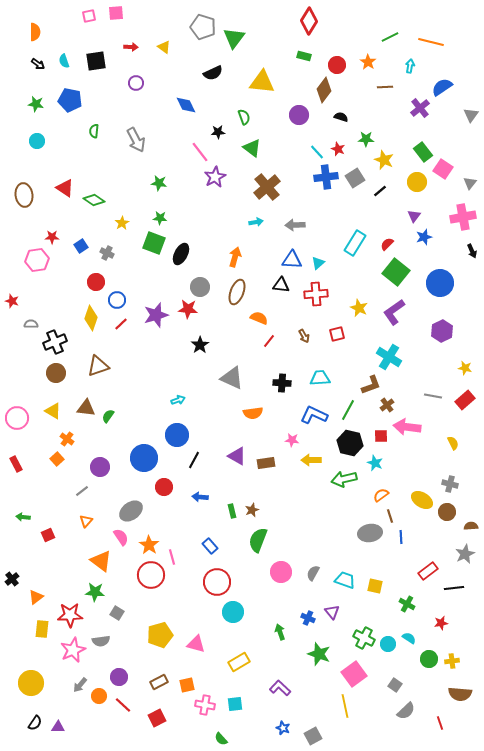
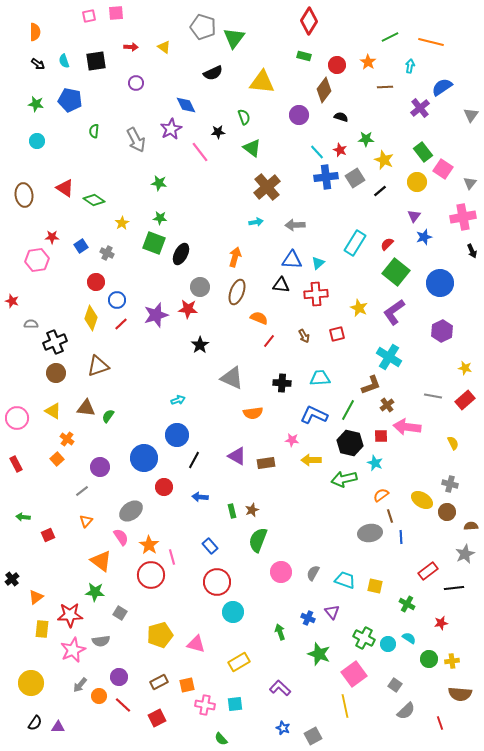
red star at (338, 149): moved 2 px right, 1 px down
purple star at (215, 177): moved 44 px left, 48 px up
gray square at (117, 613): moved 3 px right
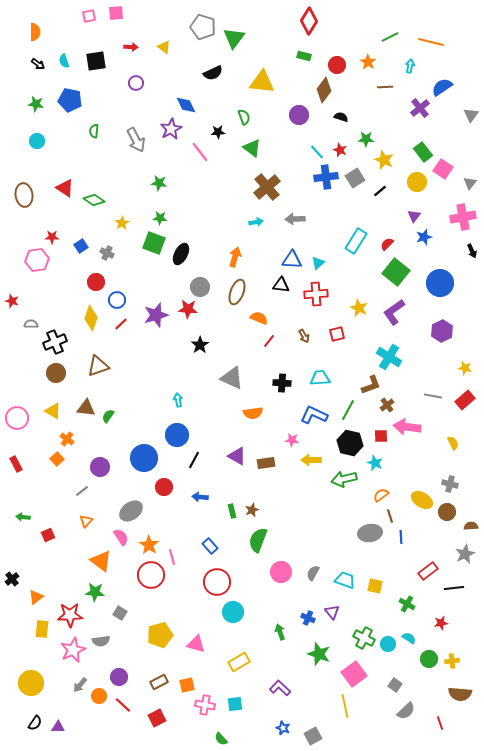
gray arrow at (295, 225): moved 6 px up
cyan rectangle at (355, 243): moved 1 px right, 2 px up
cyan arrow at (178, 400): rotated 80 degrees counterclockwise
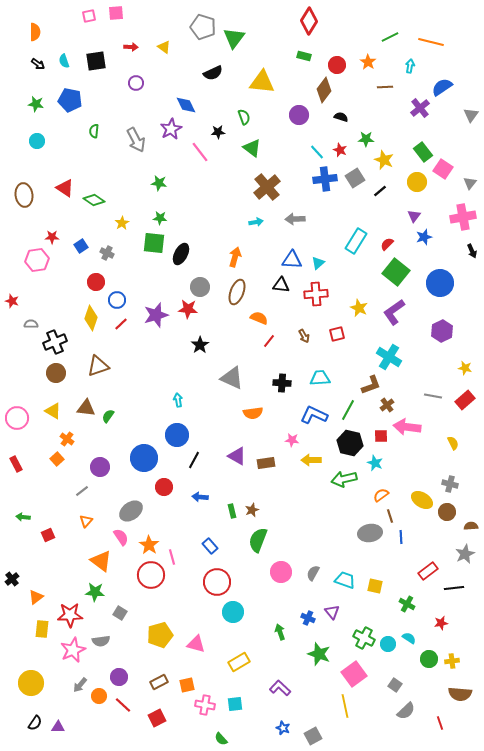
blue cross at (326, 177): moved 1 px left, 2 px down
green square at (154, 243): rotated 15 degrees counterclockwise
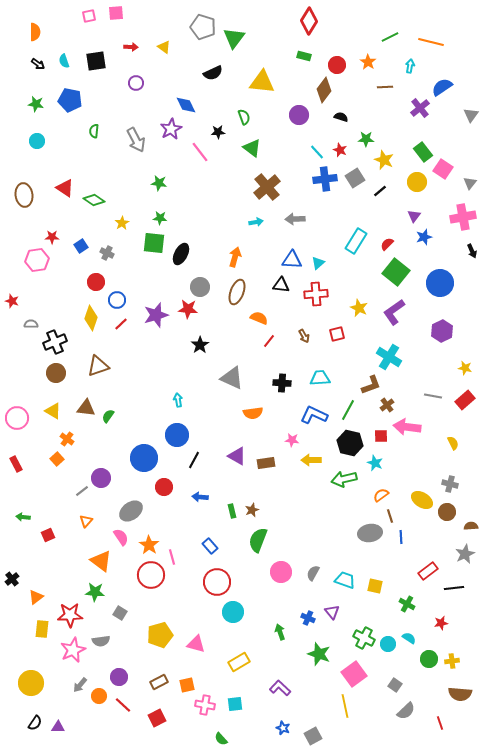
purple circle at (100, 467): moved 1 px right, 11 px down
